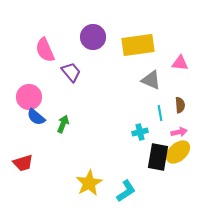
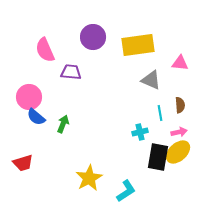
purple trapezoid: rotated 45 degrees counterclockwise
yellow star: moved 5 px up
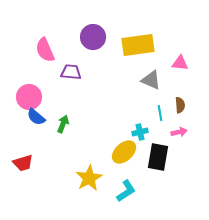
yellow ellipse: moved 54 px left
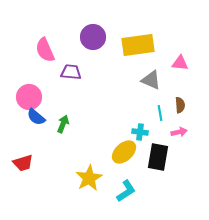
cyan cross: rotated 21 degrees clockwise
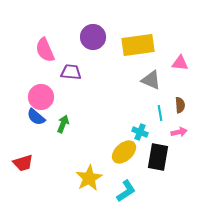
pink circle: moved 12 px right
cyan cross: rotated 14 degrees clockwise
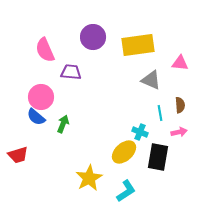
red trapezoid: moved 5 px left, 8 px up
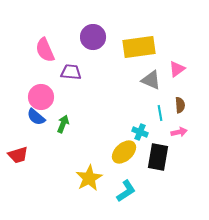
yellow rectangle: moved 1 px right, 2 px down
pink triangle: moved 3 px left, 6 px down; rotated 42 degrees counterclockwise
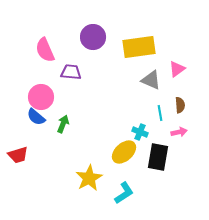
cyan L-shape: moved 2 px left, 2 px down
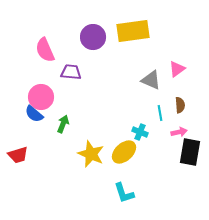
yellow rectangle: moved 6 px left, 16 px up
blue semicircle: moved 2 px left, 3 px up
black rectangle: moved 32 px right, 5 px up
yellow star: moved 2 px right, 24 px up; rotated 20 degrees counterclockwise
cyan L-shape: rotated 105 degrees clockwise
